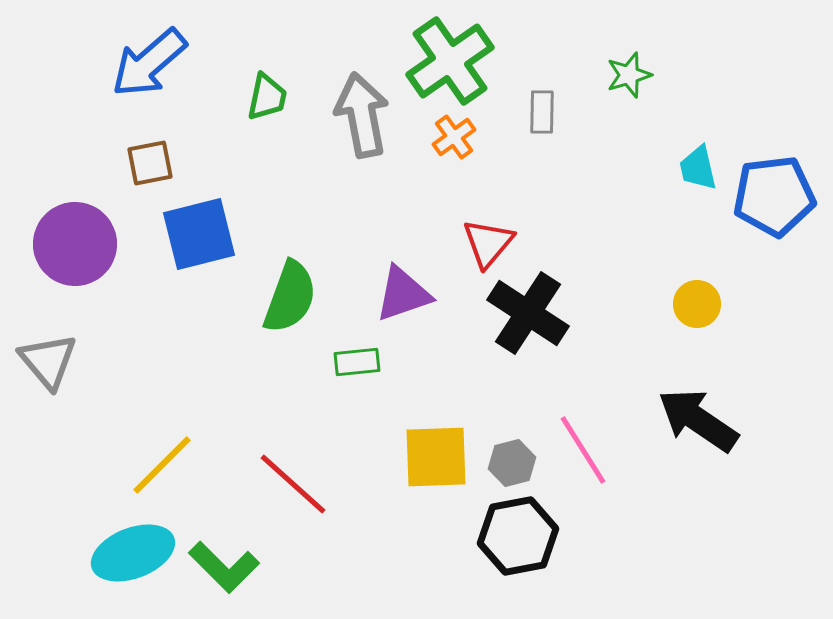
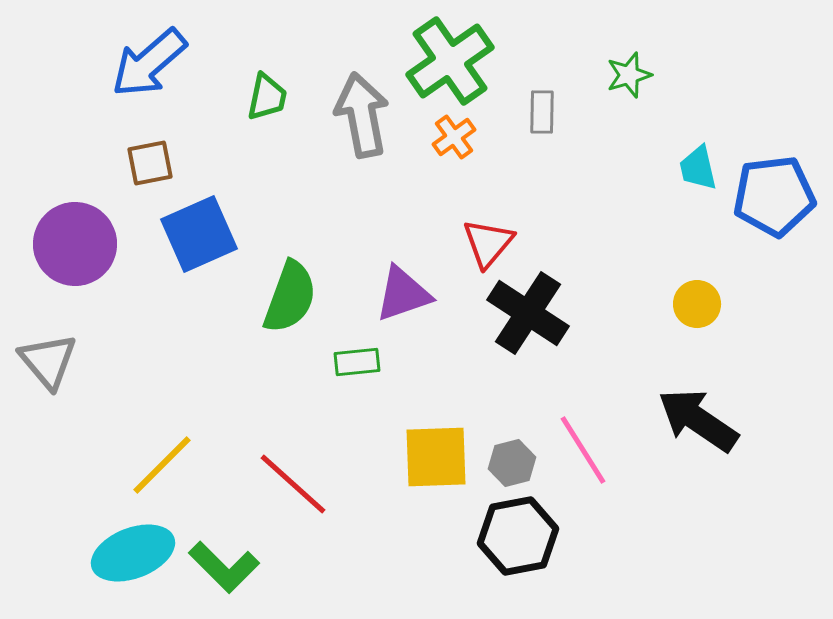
blue square: rotated 10 degrees counterclockwise
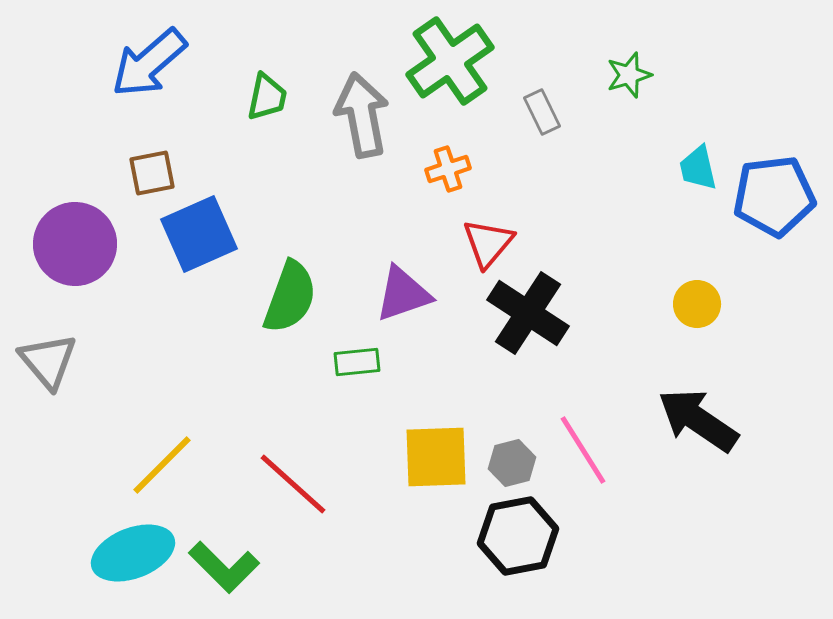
gray rectangle: rotated 27 degrees counterclockwise
orange cross: moved 6 px left, 32 px down; rotated 18 degrees clockwise
brown square: moved 2 px right, 10 px down
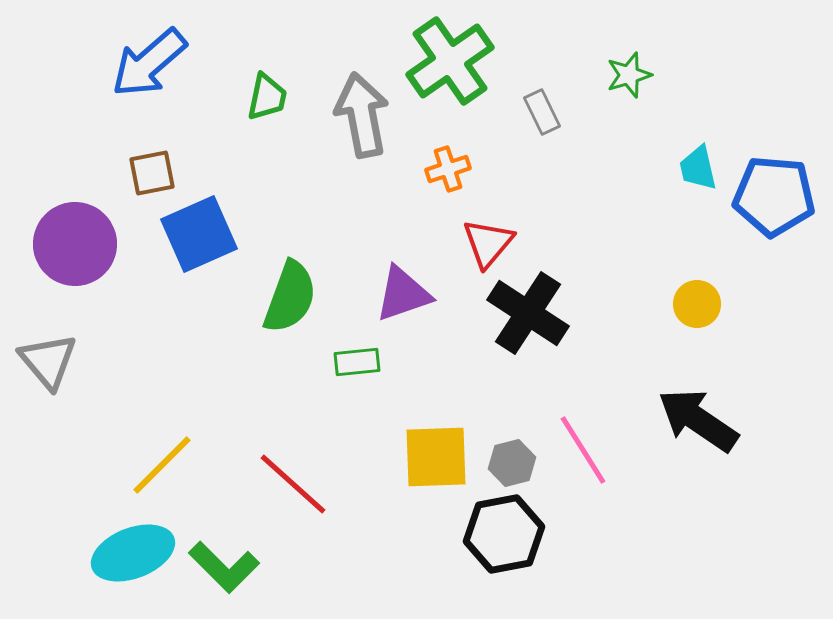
blue pentagon: rotated 12 degrees clockwise
black hexagon: moved 14 px left, 2 px up
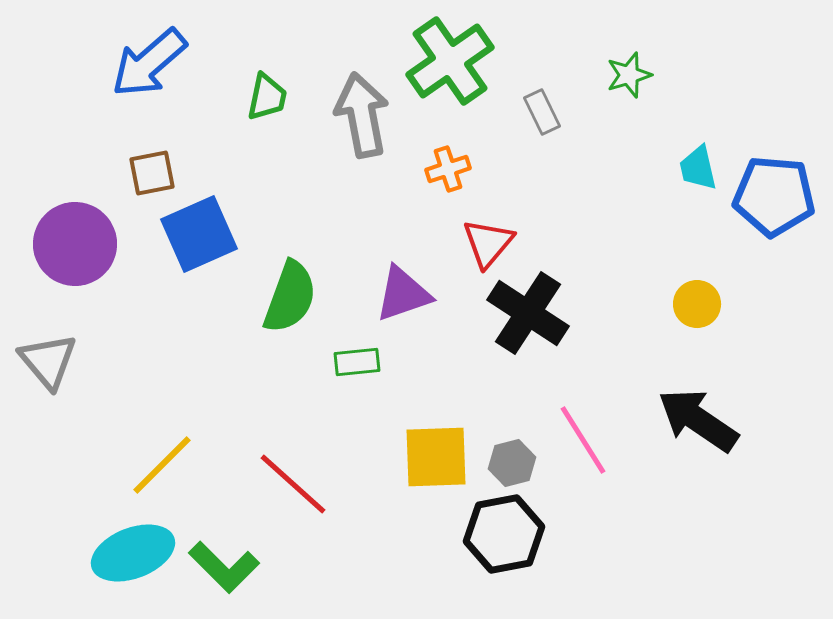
pink line: moved 10 px up
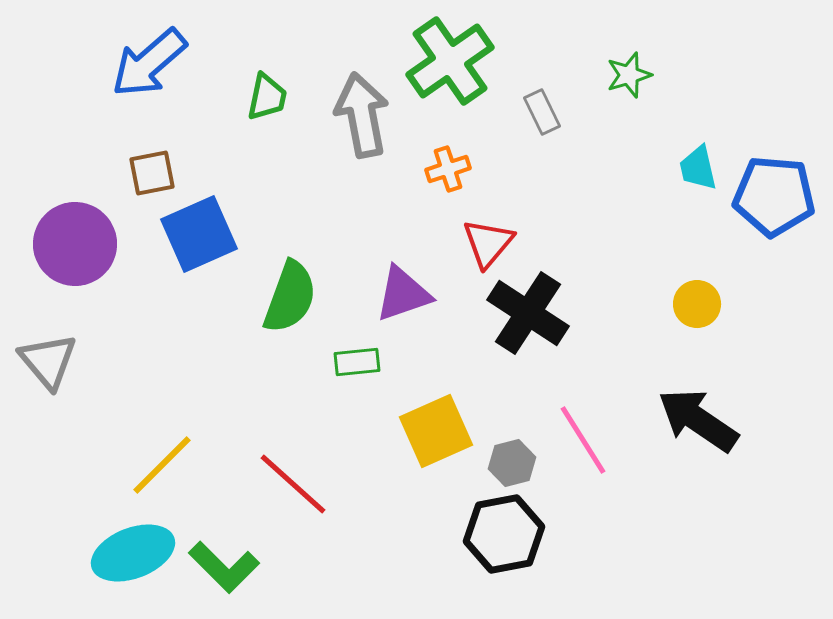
yellow square: moved 26 px up; rotated 22 degrees counterclockwise
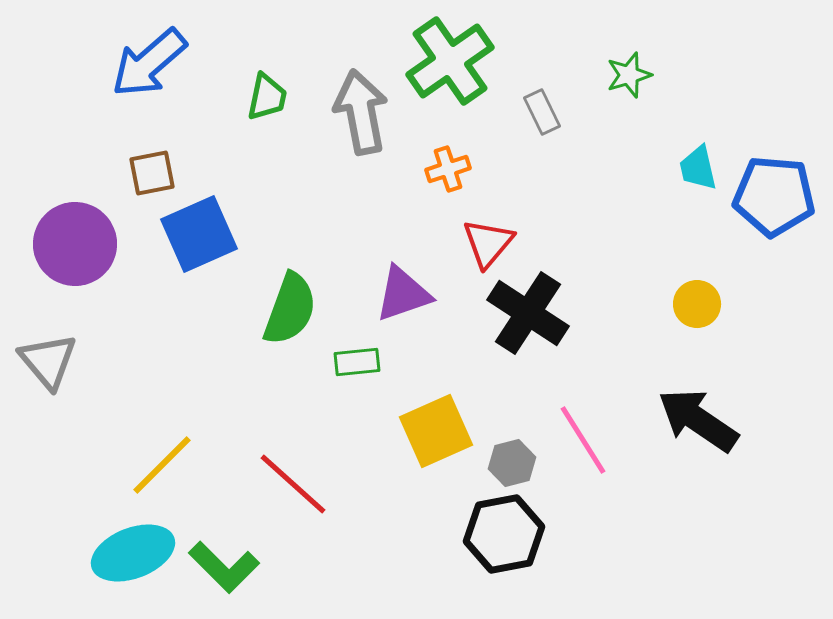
gray arrow: moved 1 px left, 3 px up
green semicircle: moved 12 px down
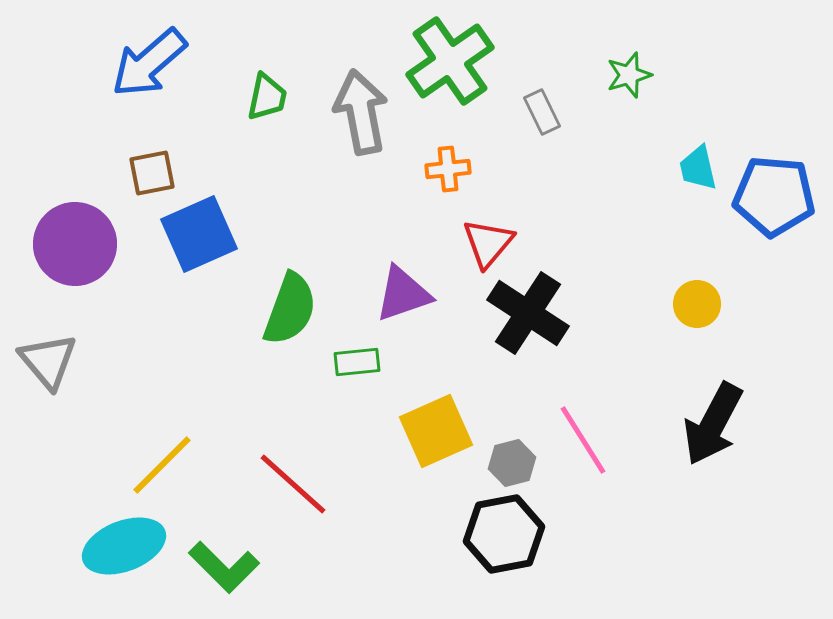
orange cross: rotated 12 degrees clockwise
black arrow: moved 15 px right, 4 px down; rotated 96 degrees counterclockwise
cyan ellipse: moved 9 px left, 7 px up
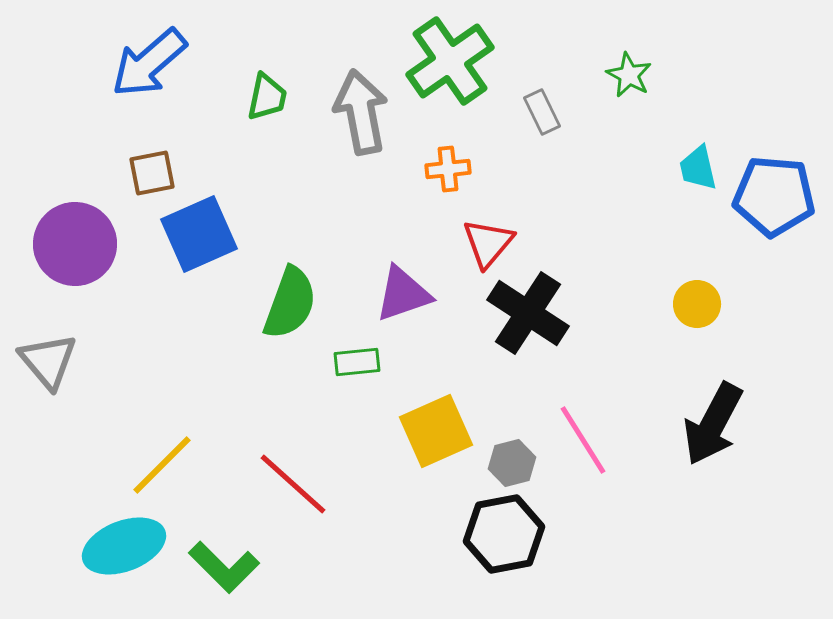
green star: rotated 27 degrees counterclockwise
green semicircle: moved 6 px up
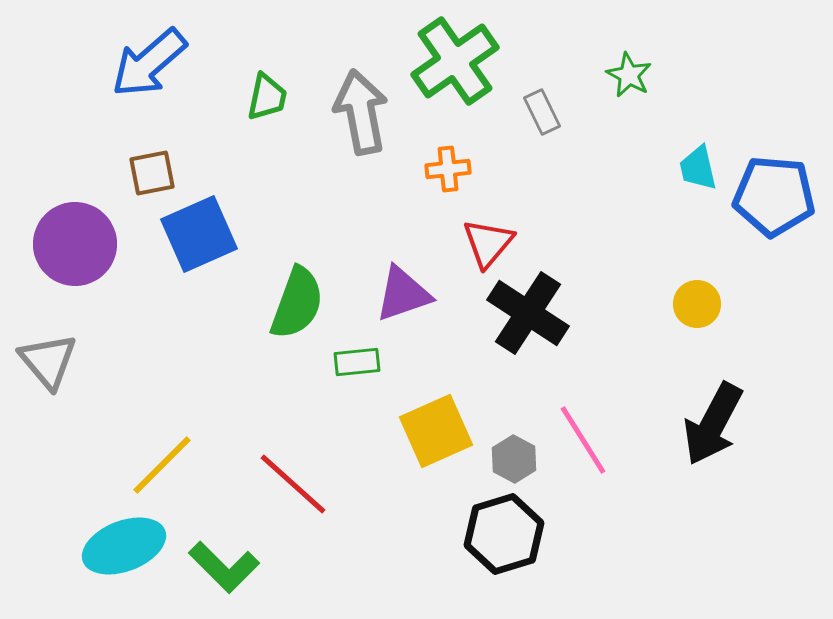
green cross: moved 5 px right
green semicircle: moved 7 px right
gray hexagon: moved 2 px right, 4 px up; rotated 18 degrees counterclockwise
black hexagon: rotated 6 degrees counterclockwise
